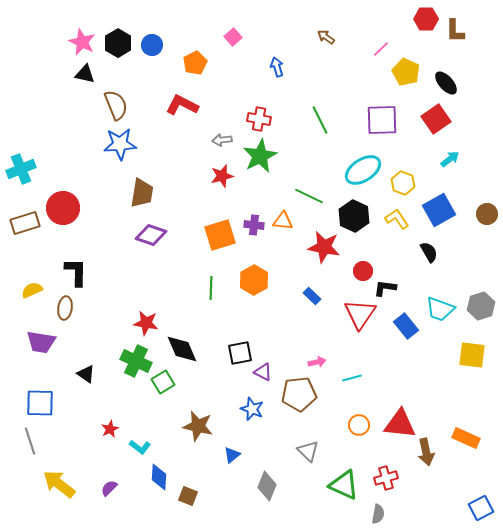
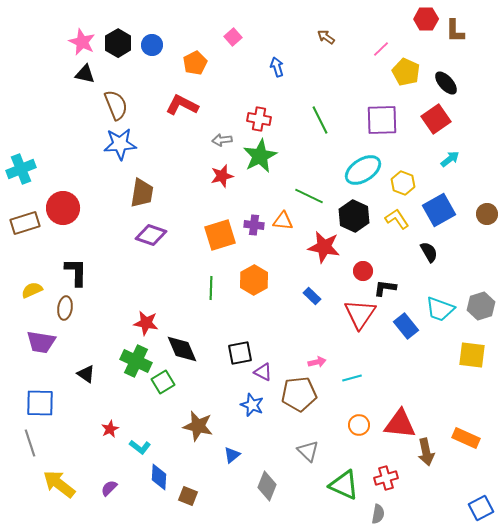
blue star at (252, 409): moved 4 px up
gray line at (30, 441): moved 2 px down
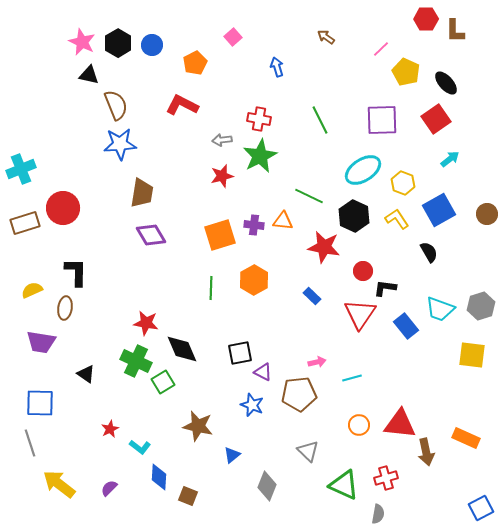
black triangle at (85, 74): moved 4 px right, 1 px down
purple diamond at (151, 235): rotated 40 degrees clockwise
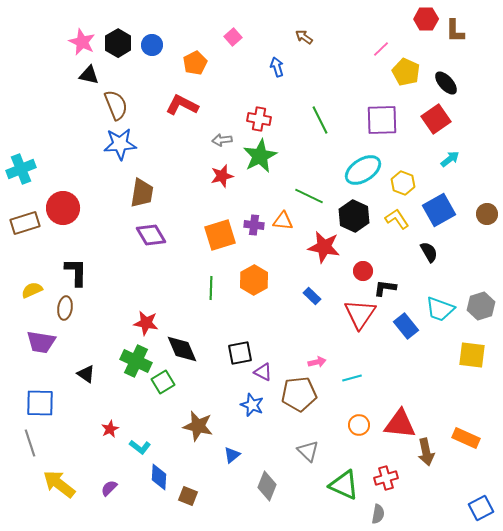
brown arrow at (326, 37): moved 22 px left
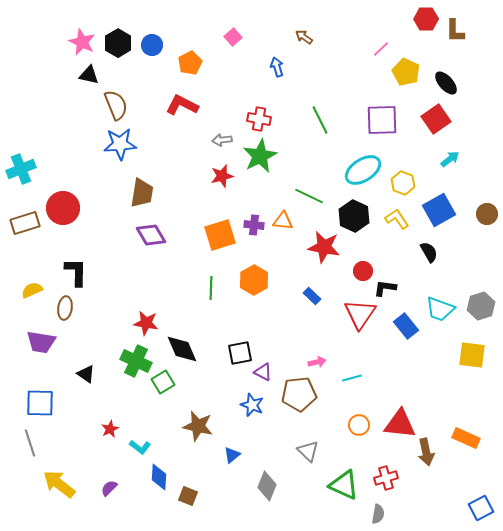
orange pentagon at (195, 63): moved 5 px left
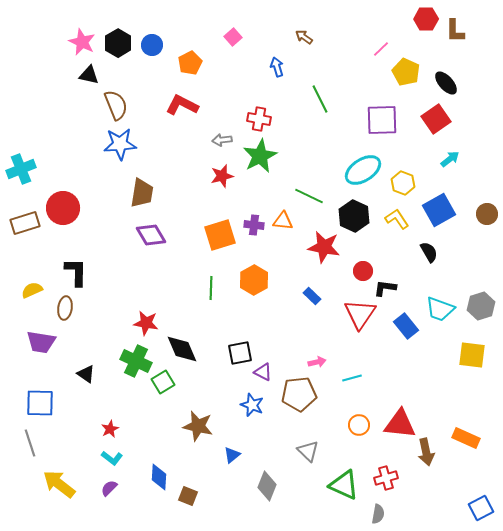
green line at (320, 120): moved 21 px up
cyan L-shape at (140, 447): moved 28 px left, 11 px down
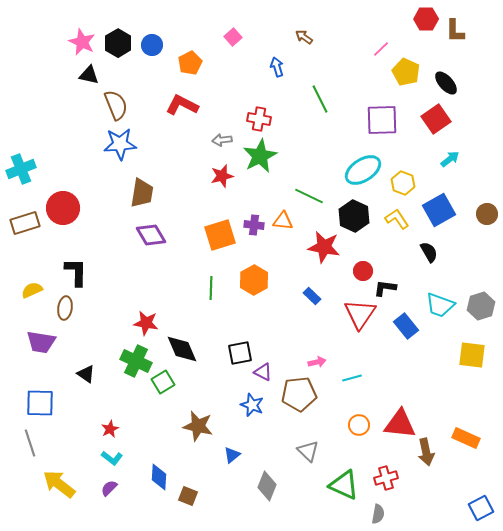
cyan trapezoid at (440, 309): moved 4 px up
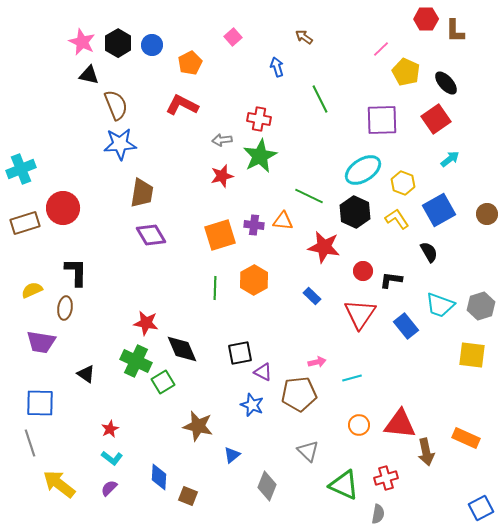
black hexagon at (354, 216): moved 1 px right, 4 px up
green line at (211, 288): moved 4 px right
black L-shape at (385, 288): moved 6 px right, 8 px up
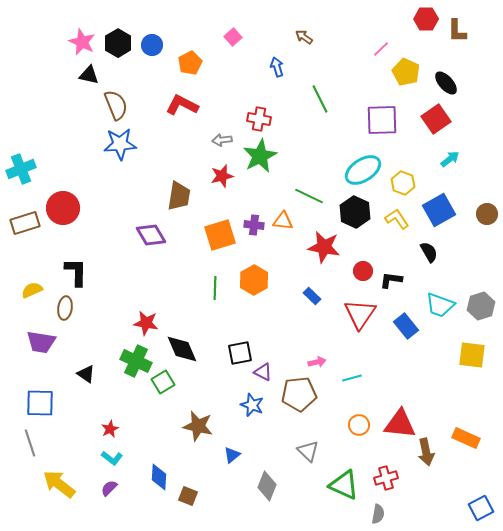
brown L-shape at (455, 31): moved 2 px right
brown trapezoid at (142, 193): moved 37 px right, 3 px down
